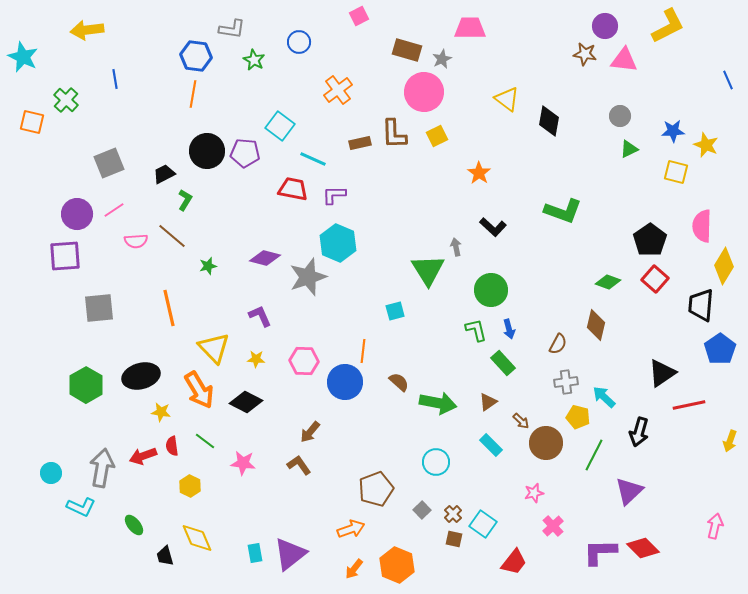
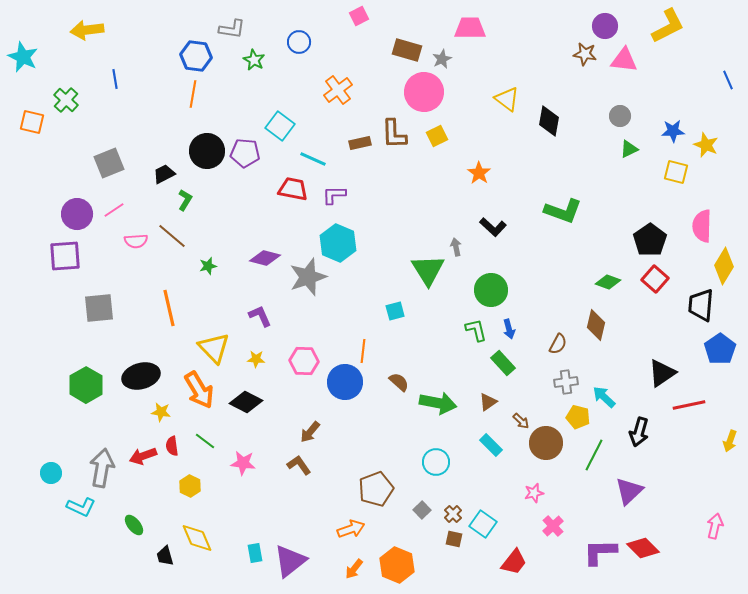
purple triangle at (290, 554): moved 7 px down
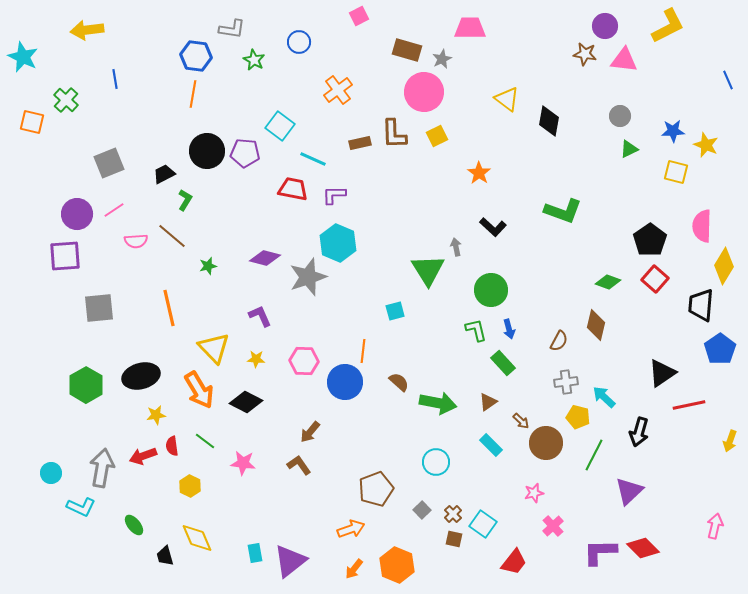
brown semicircle at (558, 344): moved 1 px right, 3 px up
yellow star at (161, 412): moved 5 px left, 3 px down; rotated 18 degrees counterclockwise
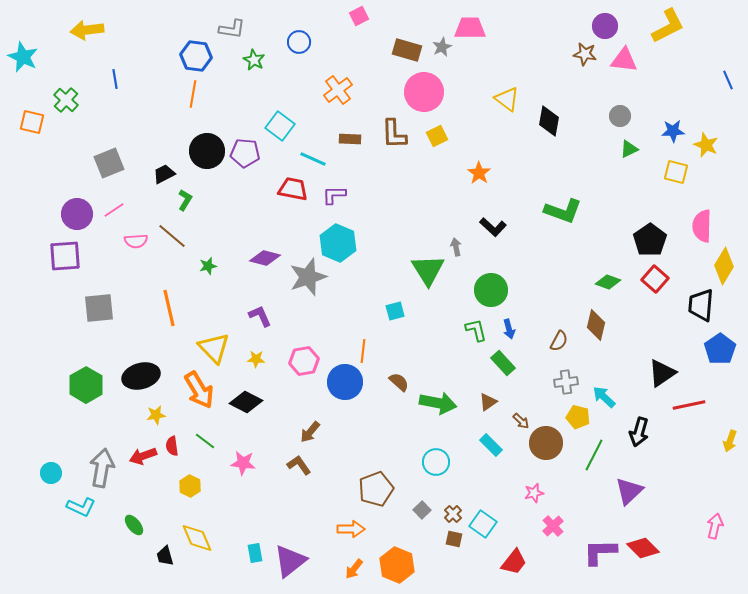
gray star at (442, 59): moved 12 px up
brown rectangle at (360, 143): moved 10 px left, 4 px up; rotated 15 degrees clockwise
pink hexagon at (304, 361): rotated 12 degrees counterclockwise
orange arrow at (351, 529): rotated 20 degrees clockwise
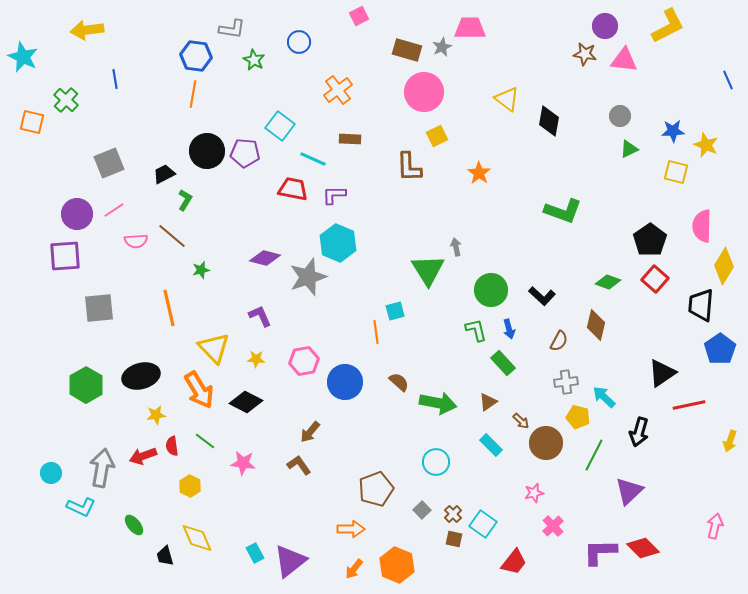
brown L-shape at (394, 134): moved 15 px right, 33 px down
black L-shape at (493, 227): moved 49 px right, 69 px down
green star at (208, 266): moved 7 px left, 4 px down
orange line at (363, 351): moved 13 px right, 19 px up; rotated 15 degrees counterclockwise
cyan rectangle at (255, 553): rotated 18 degrees counterclockwise
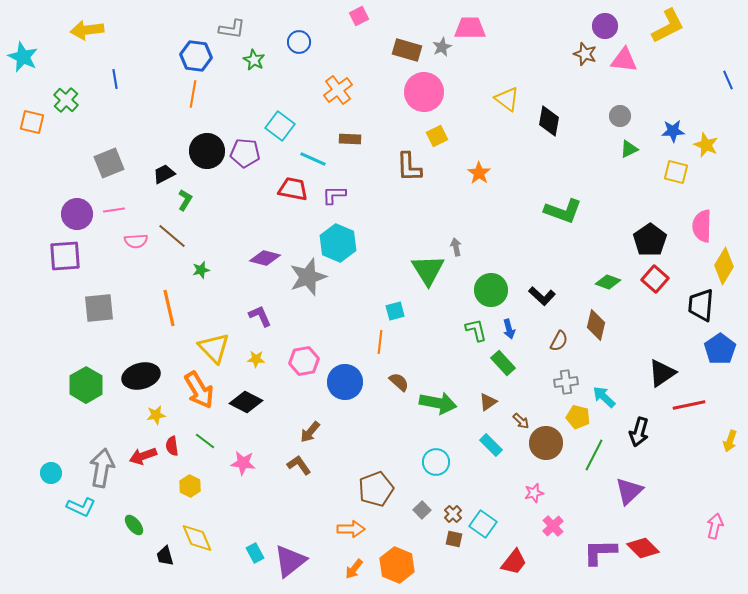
brown star at (585, 54): rotated 10 degrees clockwise
pink line at (114, 210): rotated 25 degrees clockwise
orange line at (376, 332): moved 4 px right, 10 px down; rotated 15 degrees clockwise
